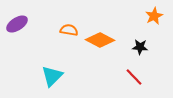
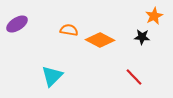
black star: moved 2 px right, 10 px up
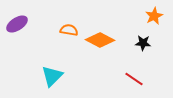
black star: moved 1 px right, 6 px down
red line: moved 2 px down; rotated 12 degrees counterclockwise
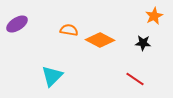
red line: moved 1 px right
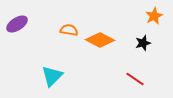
black star: rotated 21 degrees counterclockwise
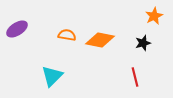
purple ellipse: moved 5 px down
orange semicircle: moved 2 px left, 5 px down
orange diamond: rotated 16 degrees counterclockwise
red line: moved 2 px up; rotated 42 degrees clockwise
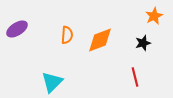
orange semicircle: rotated 84 degrees clockwise
orange diamond: rotated 32 degrees counterclockwise
cyan triangle: moved 6 px down
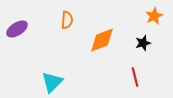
orange semicircle: moved 15 px up
orange diamond: moved 2 px right
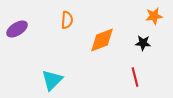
orange star: rotated 18 degrees clockwise
black star: rotated 21 degrees clockwise
cyan triangle: moved 2 px up
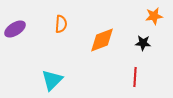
orange semicircle: moved 6 px left, 4 px down
purple ellipse: moved 2 px left
red line: rotated 18 degrees clockwise
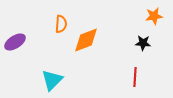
purple ellipse: moved 13 px down
orange diamond: moved 16 px left
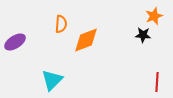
orange star: rotated 12 degrees counterclockwise
black star: moved 8 px up
red line: moved 22 px right, 5 px down
